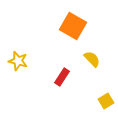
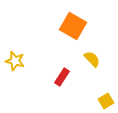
yellow star: moved 3 px left
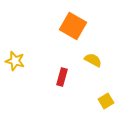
yellow semicircle: moved 1 px right, 1 px down; rotated 18 degrees counterclockwise
red rectangle: rotated 18 degrees counterclockwise
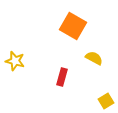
yellow semicircle: moved 1 px right, 2 px up
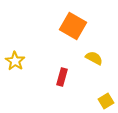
yellow star: rotated 18 degrees clockwise
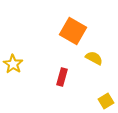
orange square: moved 5 px down
yellow star: moved 2 px left, 3 px down
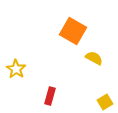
yellow star: moved 3 px right, 5 px down
red rectangle: moved 12 px left, 19 px down
yellow square: moved 1 px left, 1 px down
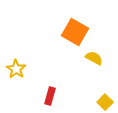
orange square: moved 2 px right, 1 px down
yellow square: rotated 14 degrees counterclockwise
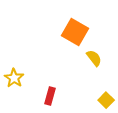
yellow semicircle: rotated 24 degrees clockwise
yellow star: moved 2 px left, 9 px down
yellow square: moved 1 px right, 2 px up
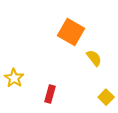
orange square: moved 4 px left
red rectangle: moved 2 px up
yellow square: moved 3 px up
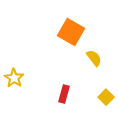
red rectangle: moved 14 px right
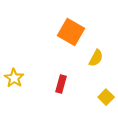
yellow semicircle: moved 2 px right; rotated 66 degrees clockwise
red rectangle: moved 3 px left, 10 px up
